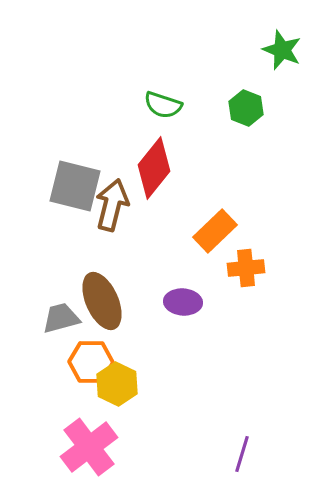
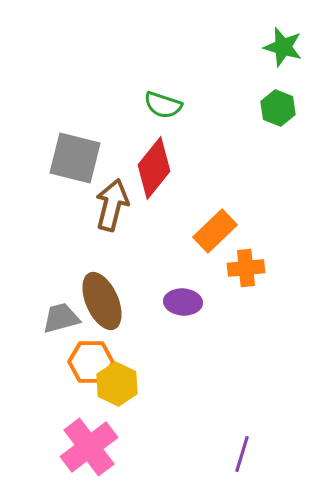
green star: moved 1 px right, 3 px up; rotated 6 degrees counterclockwise
green hexagon: moved 32 px right
gray square: moved 28 px up
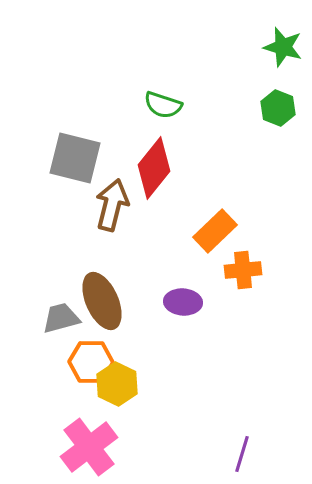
orange cross: moved 3 px left, 2 px down
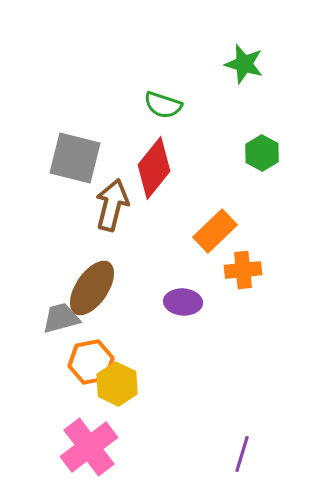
green star: moved 39 px left, 17 px down
green hexagon: moved 16 px left, 45 px down; rotated 8 degrees clockwise
brown ellipse: moved 10 px left, 13 px up; rotated 58 degrees clockwise
orange hexagon: rotated 12 degrees counterclockwise
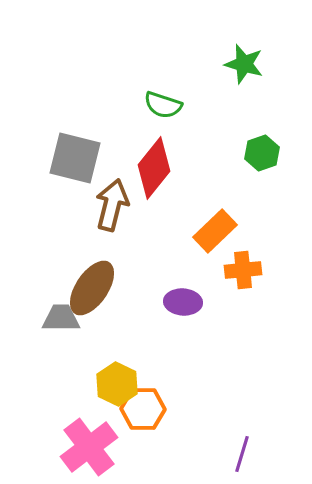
green hexagon: rotated 12 degrees clockwise
gray trapezoid: rotated 15 degrees clockwise
orange hexagon: moved 52 px right, 47 px down; rotated 12 degrees clockwise
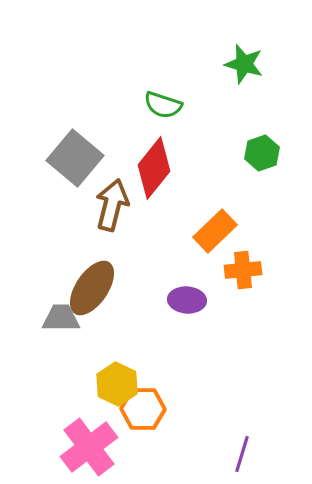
gray square: rotated 26 degrees clockwise
purple ellipse: moved 4 px right, 2 px up
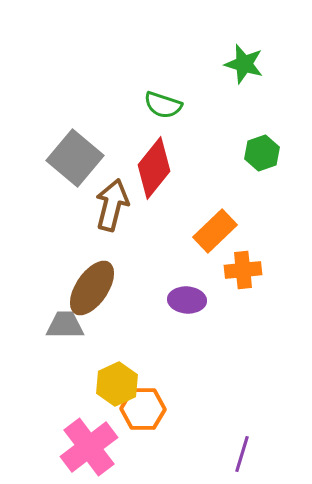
gray trapezoid: moved 4 px right, 7 px down
yellow hexagon: rotated 9 degrees clockwise
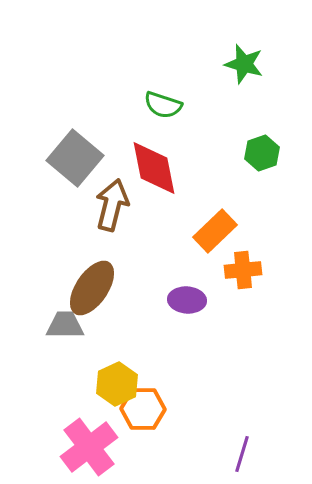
red diamond: rotated 50 degrees counterclockwise
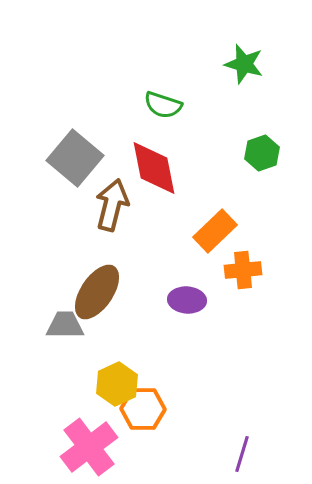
brown ellipse: moved 5 px right, 4 px down
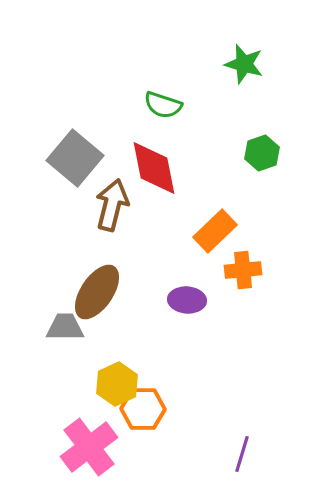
gray trapezoid: moved 2 px down
